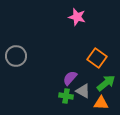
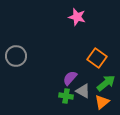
orange triangle: moved 1 px right, 1 px up; rotated 42 degrees counterclockwise
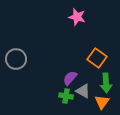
gray circle: moved 3 px down
green arrow: rotated 126 degrees clockwise
orange triangle: rotated 14 degrees counterclockwise
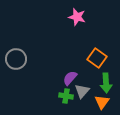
gray triangle: moved 1 px left; rotated 42 degrees clockwise
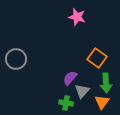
green cross: moved 7 px down
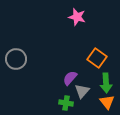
orange triangle: moved 5 px right; rotated 14 degrees counterclockwise
